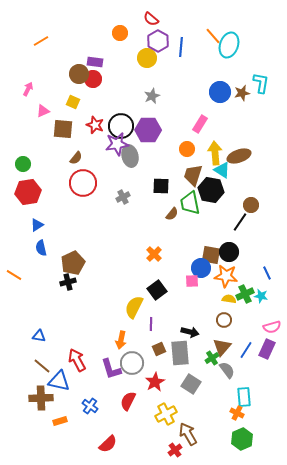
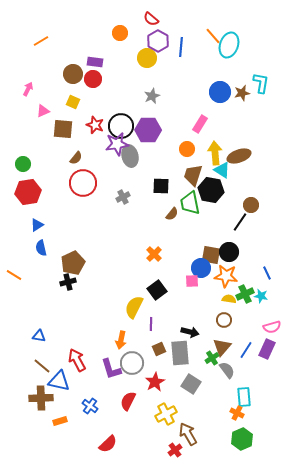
brown circle at (79, 74): moved 6 px left
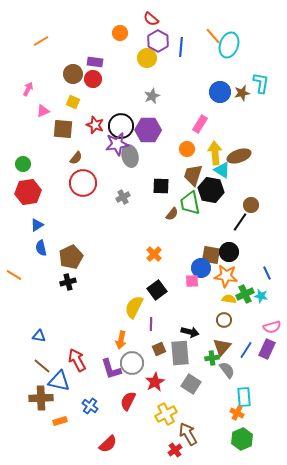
brown pentagon at (73, 263): moved 2 px left, 6 px up
green cross at (212, 358): rotated 24 degrees clockwise
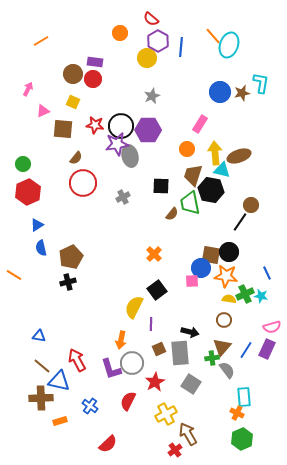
red star at (95, 125): rotated 12 degrees counterclockwise
cyan triangle at (222, 170): rotated 18 degrees counterclockwise
red hexagon at (28, 192): rotated 15 degrees counterclockwise
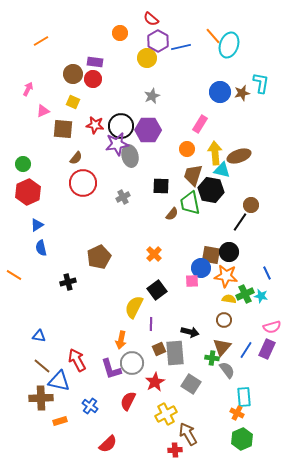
blue line at (181, 47): rotated 72 degrees clockwise
brown pentagon at (71, 257): moved 28 px right
gray rectangle at (180, 353): moved 5 px left
green cross at (212, 358): rotated 16 degrees clockwise
red cross at (175, 450): rotated 32 degrees clockwise
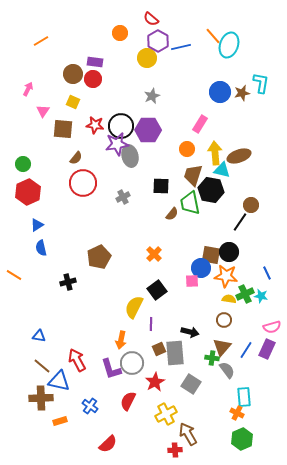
pink triangle at (43, 111): rotated 32 degrees counterclockwise
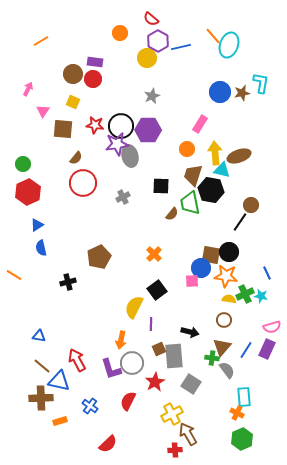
gray rectangle at (175, 353): moved 1 px left, 3 px down
yellow cross at (166, 414): moved 6 px right
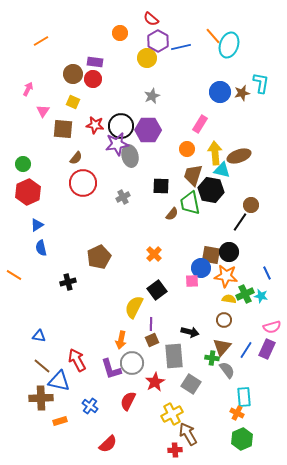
brown square at (159, 349): moved 7 px left, 9 px up
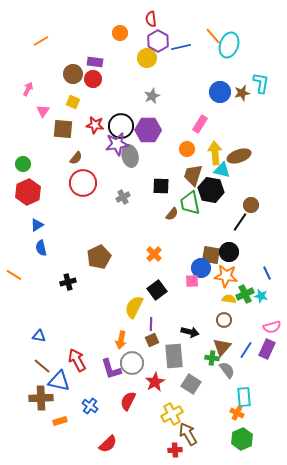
red semicircle at (151, 19): rotated 42 degrees clockwise
